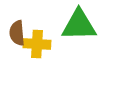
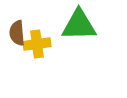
yellow cross: rotated 12 degrees counterclockwise
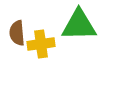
yellow cross: moved 4 px right
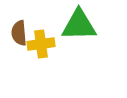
brown semicircle: moved 2 px right
